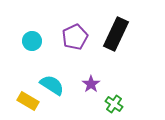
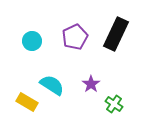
yellow rectangle: moved 1 px left, 1 px down
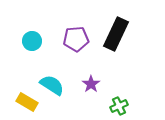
purple pentagon: moved 1 px right, 2 px down; rotated 20 degrees clockwise
green cross: moved 5 px right, 2 px down; rotated 30 degrees clockwise
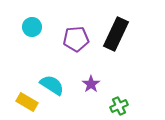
cyan circle: moved 14 px up
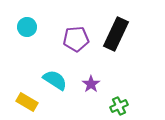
cyan circle: moved 5 px left
cyan semicircle: moved 3 px right, 5 px up
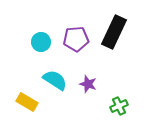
cyan circle: moved 14 px right, 15 px down
black rectangle: moved 2 px left, 2 px up
purple star: moved 3 px left; rotated 18 degrees counterclockwise
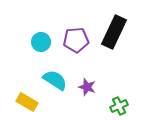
purple pentagon: moved 1 px down
purple star: moved 1 px left, 3 px down
